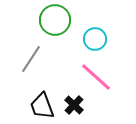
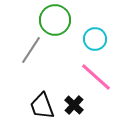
gray line: moved 9 px up
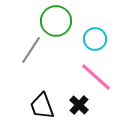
green circle: moved 1 px right, 1 px down
black cross: moved 5 px right
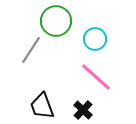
black cross: moved 4 px right, 5 px down
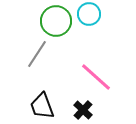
cyan circle: moved 6 px left, 25 px up
gray line: moved 6 px right, 4 px down
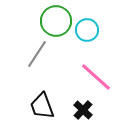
cyan circle: moved 2 px left, 16 px down
